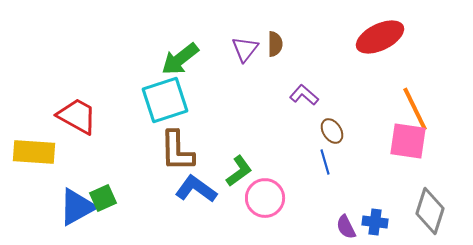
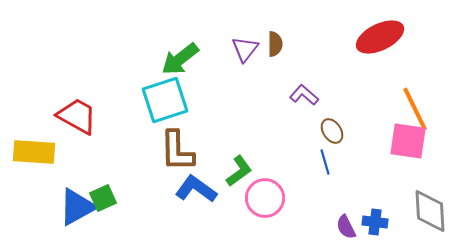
gray diamond: rotated 21 degrees counterclockwise
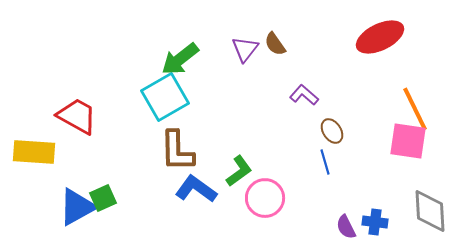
brown semicircle: rotated 145 degrees clockwise
cyan square: moved 3 px up; rotated 12 degrees counterclockwise
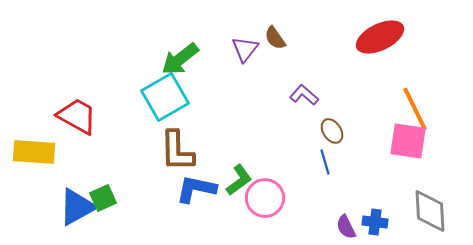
brown semicircle: moved 6 px up
green L-shape: moved 9 px down
blue L-shape: rotated 24 degrees counterclockwise
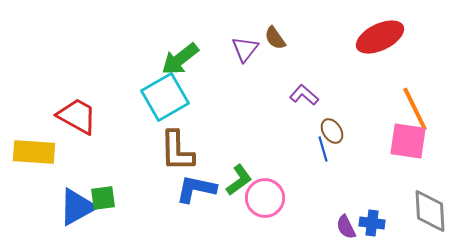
blue line: moved 2 px left, 13 px up
green square: rotated 16 degrees clockwise
blue cross: moved 3 px left, 1 px down
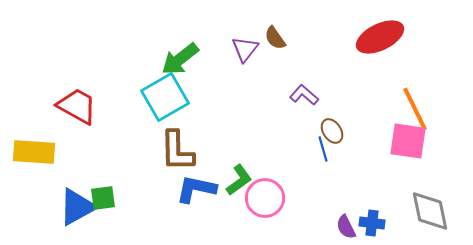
red trapezoid: moved 10 px up
gray diamond: rotated 9 degrees counterclockwise
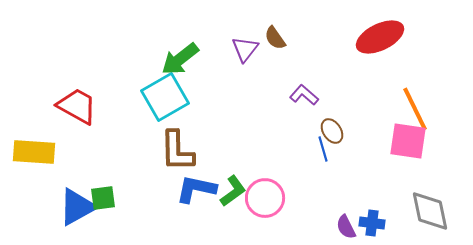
green L-shape: moved 6 px left, 11 px down
